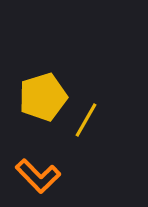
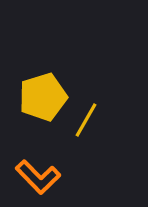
orange L-shape: moved 1 px down
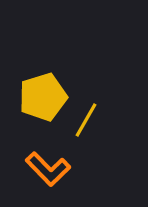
orange L-shape: moved 10 px right, 8 px up
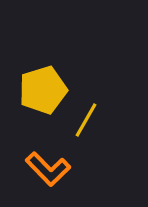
yellow pentagon: moved 7 px up
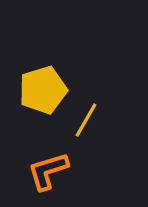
orange L-shape: moved 2 px down; rotated 117 degrees clockwise
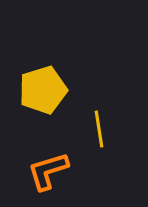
yellow line: moved 13 px right, 9 px down; rotated 39 degrees counterclockwise
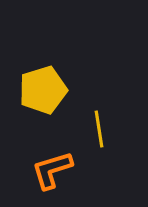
orange L-shape: moved 4 px right, 1 px up
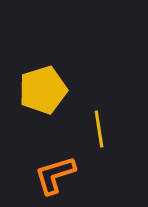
orange L-shape: moved 3 px right, 5 px down
